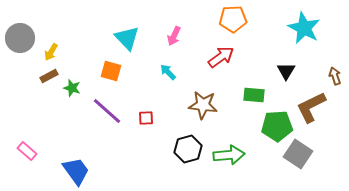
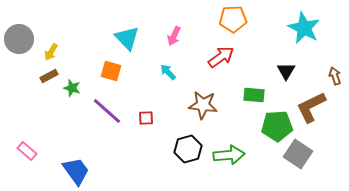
gray circle: moved 1 px left, 1 px down
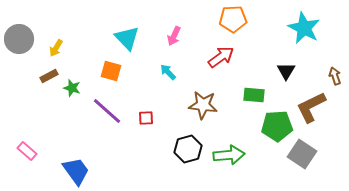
yellow arrow: moved 5 px right, 4 px up
gray square: moved 4 px right
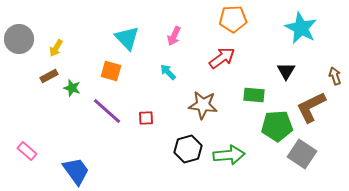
cyan star: moved 3 px left
red arrow: moved 1 px right, 1 px down
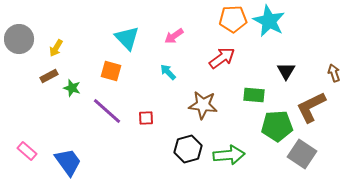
cyan star: moved 32 px left, 7 px up
pink arrow: rotated 30 degrees clockwise
brown arrow: moved 1 px left, 3 px up
blue trapezoid: moved 8 px left, 9 px up
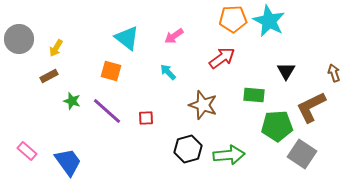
cyan triangle: rotated 8 degrees counterclockwise
green star: moved 13 px down
brown star: rotated 12 degrees clockwise
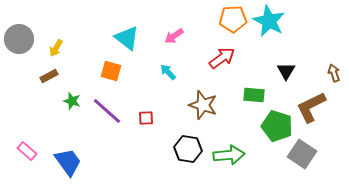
green pentagon: rotated 20 degrees clockwise
black hexagon: rotated 24 degrees clockwise
